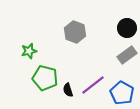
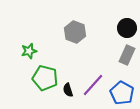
gray rectangle: rotated 30 degrees counterclockwise
purple line: rotated 10 degrees counterclockwise
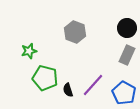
blue pentagon: moved 2 px right
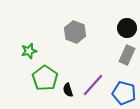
green pentagon: rotated 20 degrees clockwise
blue pentagon: rotated 15 degrees counterclockwise
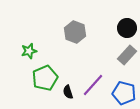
gray rectangle: rotated 18 degrees clockwise
green pentagon: rotated 15 degrees clockwise
black semicircle: moved 2 px down
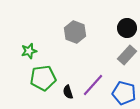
green pentagon: moved 2 px left; rotated 15 degrees clockwise
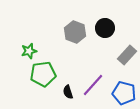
black circle: moved 22 px left
green pentagon: moved 4 px up
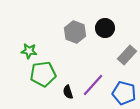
green star: rotated 21 degrees clockwise
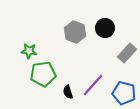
gray rectangle: moved 2 px up
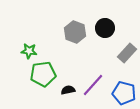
black semicircle: moved 2 px up; rotated 96 degrees clockwise
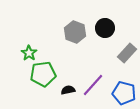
green star: moved 2 px down; rotated 28 degrees clockwise
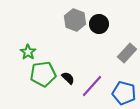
black circle: moved 6 px left, 4 px up
gray hexagon: moved 12 px up
green star: moved 1 px left, 1 px up
purple line: moved 1 px left, 1 px down
black semicircle: moved 12 px up; rotated 56 degrees clockwise
